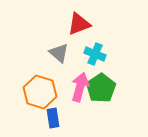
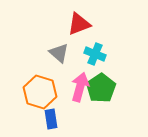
blue rectangle: moved 2 px left, 1 px down
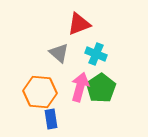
cyan cross: moved 1 px right
orange hexagon: rotated 12 degrees counterclockwise
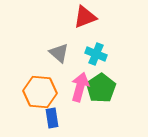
red triangle: moved 6 px right, 7 px up
blue rectangle: moved 1 px right, 1 px up
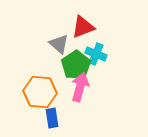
red triangle: moved 2 px left, 10 px down
gray triangle: moved 9 px up
green pentagon: moved 25 px left, 23 px up
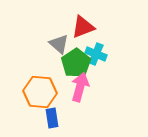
green pentagon: moved 2 px up
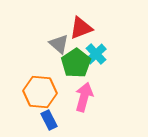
red triangle: moved 2 px left, 1 px down
cyan cross: rotated 25 degrees clockwise
pink arrow: moved 4 px right, 10 px down
blue rectangle: moved 3 px left, 2 px down; rotated 18 degrees counterclockwise
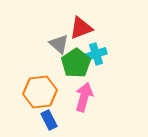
cyan cross: rotated 25 degrees clockwise
orange hexagon: rotated 12 degrees counterclockwise
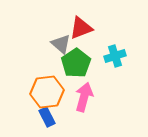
gray triangle: moved 2 px right
cyan cross: moved 19 px right, 2 px down
orange hexagon: moved 7 px right
blue rectangle: moved 2 px left, 3 px up
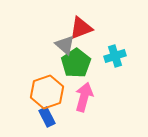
gray triangle: moved 4 px right, 1 px down
orange hexagon: rotated 12 degrees counterclockwise
